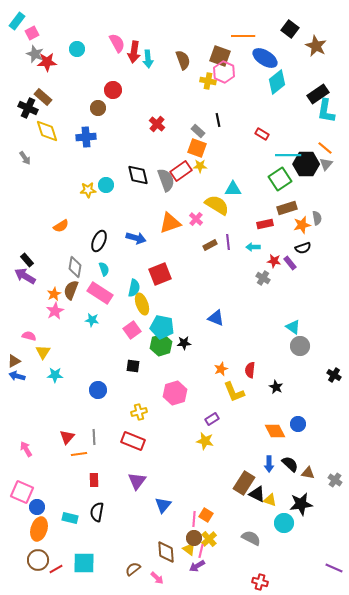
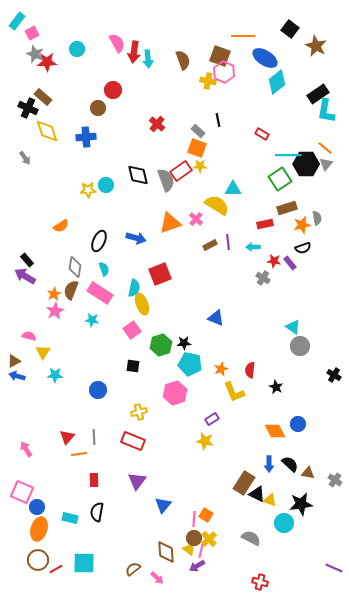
cyan pentagon at (162, 327): moved 28 px right, 37 px down
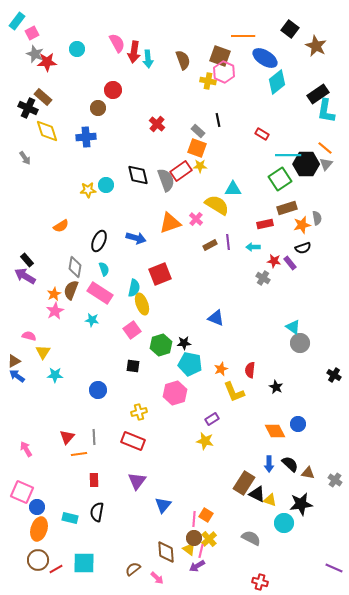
gray circle at (300, 346): moved 3 px up
blue arrow at (17, 376): rotated 21 degrees clockwise
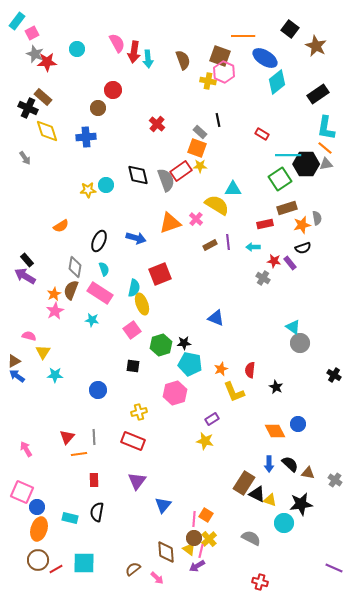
cyan L-shape at (326, 111): moved 17 px down
gray rectangle at (198, 131): moved 2 px right, 1 px down
gray triangle at (326, 164): rotated 40 degrees clockwise
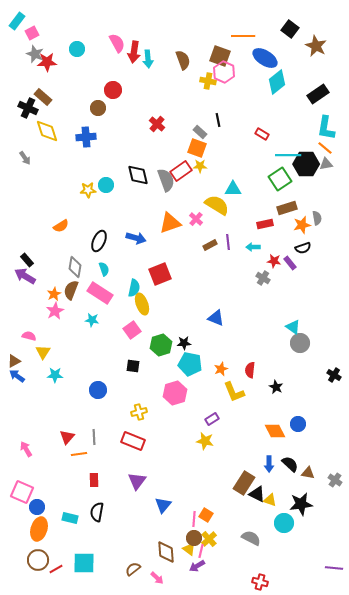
purple line at (334, 568): rotated 18 degrees counterclockwise
